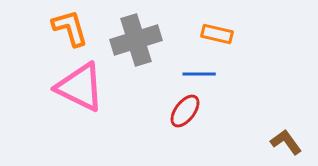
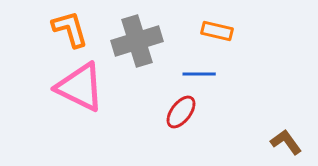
orange L-shape: moved 1 px down
orange rectangle: moved 3 px up
gray cross: moved 1 px right, 1 px down
red ellipse: moved 4 px left, 1 px down
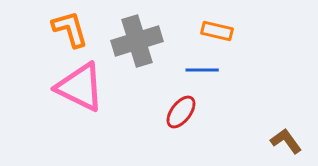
blue line: moved 3 px right, 4 px up
brown L-shape: moved 1 px up
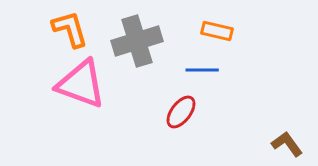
pink triangle: moved 1 px right, 3 px up; rotated 6 degrees counterclockwise
brown L-shape: moved 1 px right, 3 px down
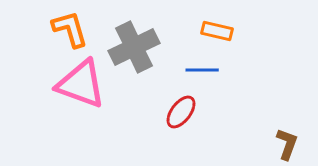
gray cross: moved 3 px left, 6 px down; rotated 9 degrees counterclockwise
brown L-shape: rotated 56 degrees clockwise
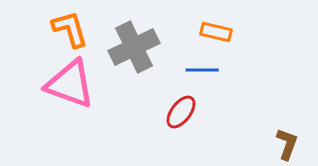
orange rectangle: moved 1 px left, 1 px down
pink triangle: moved 11 px left
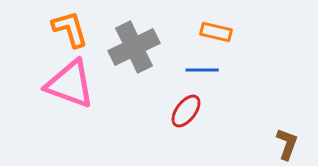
red ellipse: moved 5 px right, 1 px up
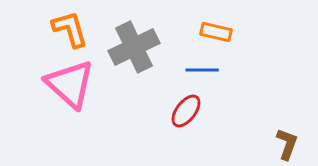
pink triangle: rotated 22 degrees clockwise
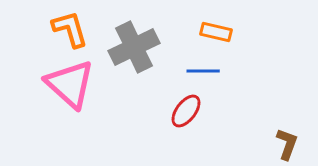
blue line: moved 1 px right, 1 px down
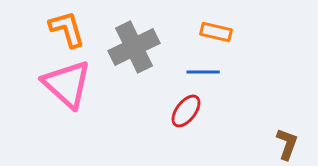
orange L-shape: moved 3 px left
blue line: moved 1 px down
pink triangle: moved 3 px left
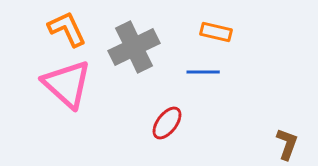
orange L-shape: rotated 9 degrees counterclockwise
red ellipse: moved 19 px left, 12 px down
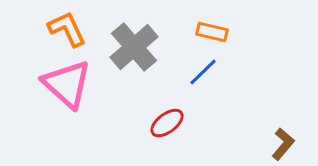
orange rectangle: moved 4 px left
gray cross: rotated 15 degrees counterclockwise
blue line: rotated 44 degrees counterclockwise
red ellipse: rotated 16 degrees clockwise
brown L-shape: moved 4 px left; rotated 20 degrees clockwise
